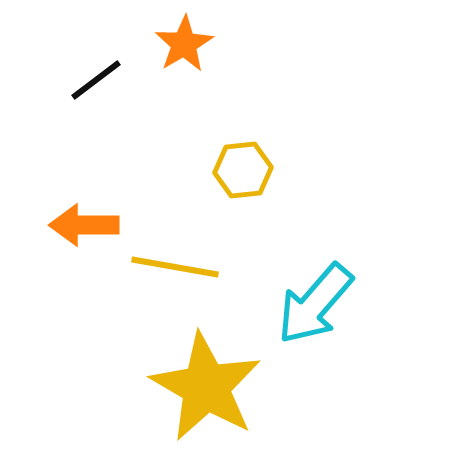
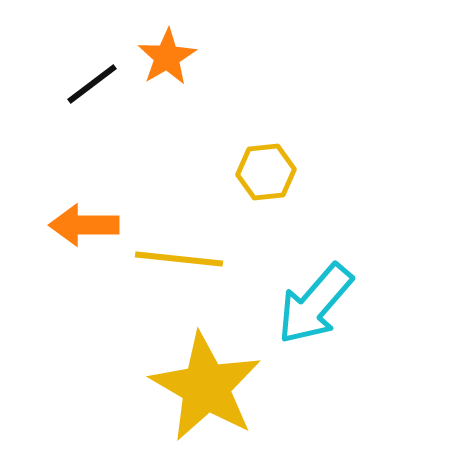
orange star: moved 17 px left, 13 px down
black line: moved 4 px left, 4 px down
yellow hexagon: moved 23 px right, 2 px down
yellow line: moved 4 px right, 8 px up; rotated 4 degrees counterclockwise
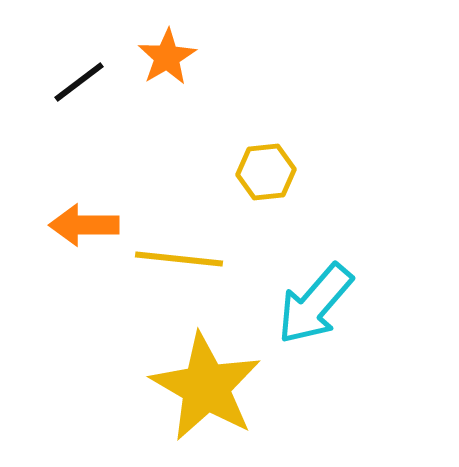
black line: moved 13 px left, 2 px up
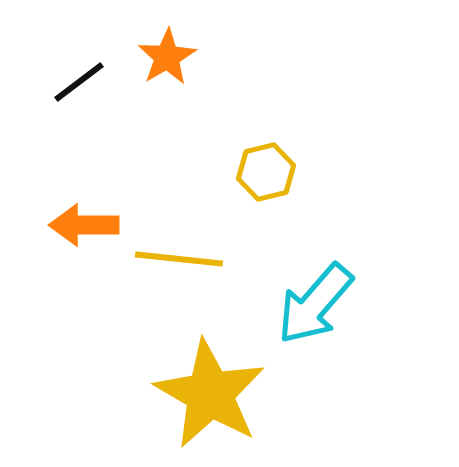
yellow hexagon: rotated 8 degrees counterclockwise
yellow star: moved 4 px right, 7 px down
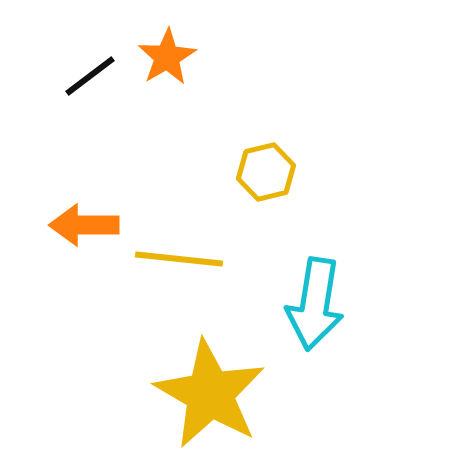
black line: moved 11 px right, 6 px up
cyan arrow: rotated 32 degrees counterclockwise
